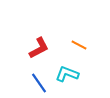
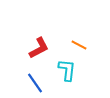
cyan L-shape: moved 4 px up; rotated 75 degrees clockwise
blue line: moved 4 px left
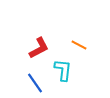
cyan L-shape: moved 4 px left
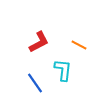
red L-shape: moved 6 px up
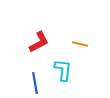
orange line: moved 1 px right, 1 px up; rotated 14 degrees counterclockwise
blue line: rotated 25 degrees clockwise
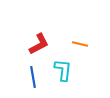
red L-shape: moved 2 px down
blue line: moved 2 px left, 6 px up
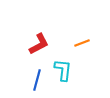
orange line: moved 2 px right, 1 px up; rotated 35 degrees counterclockwise
blue line: moved 4 px right, 3 px down; rotated 25 degrees clockwise
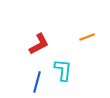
orange line: moved 5 px right, 6 px up
blue line: moved 2 px down
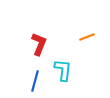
red L-shape: rotated 40 degrees counterclockwise
blue line: moved 2 px left, 1 px up
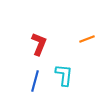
orange line: moved 2 px down
cyan L-shape: moved 1 px right, 5 px down
